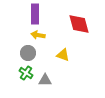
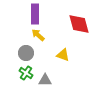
yellow arrow: rotated 32 degrees clockwise
gray circle: moved 2 px left
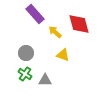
purple rectangle: rotated 42 degrees counterclockwise
yellow arrow: moved 17 px right, 3 px up
green cross: moved 1 px left, 1 px down
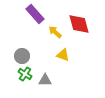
gray circle: moved 4 px left, 3 px down
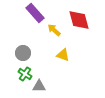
purple rectangle: moved 1 px up
red diamond: moved 4 px up
yellow arrow: moved 1 px left, 2 px up
gray circle: moved 1 px right, 3 px up
gray triangle: moved 6 px left, 6 px down
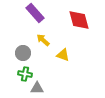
yellow arrow: moved 11 px left, 10 px down
green cross: rotated 24 degrees counterclockwise
gray triangle: moved 2 px left, 2 px down
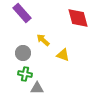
purple rectangle: moved 13 px left
red diamond: moved 1 px left, 2 px up
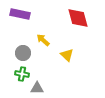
purple rectangle: moved 2 px left, 1 px down; rotated 36 degrees counterclockwise
yellow triangle: moved 4 px right; rotated 24 degrees clockwise
green cross: moved 3 px left
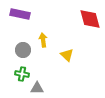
red diamond: moved 12 px right, 1 px down
yellow arrow: rotated 40 degrees clockwise
gray circle: moved 3 px up
